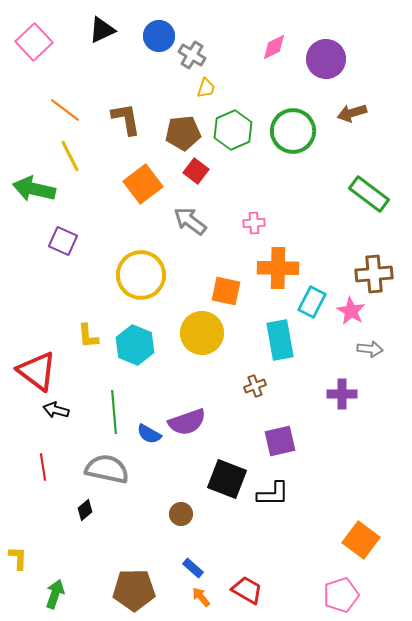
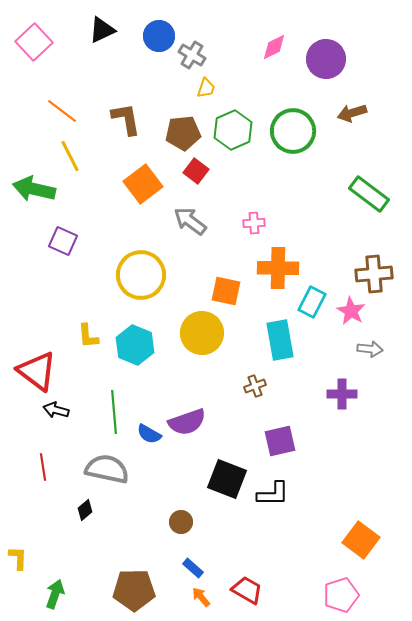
orange line at (65, 110): moved 3 px left, 1 px down
brown circle at (181, 514): moved 8 px down
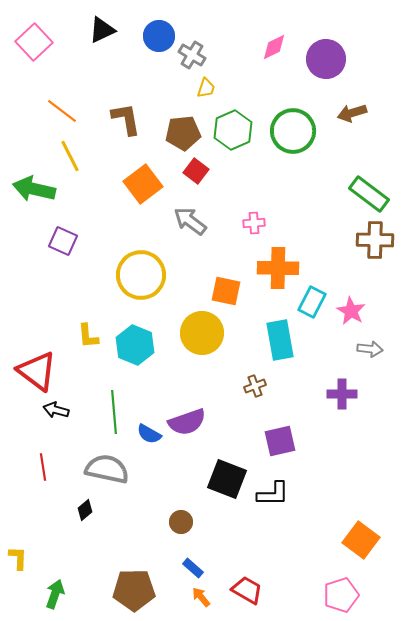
brown cross at (374, 274): moved 1 px right, 34 px up; rotated 6 degrees clockwise
